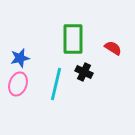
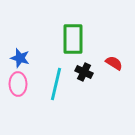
red semicircle: moved 1 px right, 15 px down
blue star: rotated 30 degrees clockwise
pink ellipse: rotated 20 degrees counterclockwise
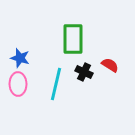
red semicircle: moved 4 px left, 2 px down
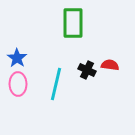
green rectangle: moved 16 px up
blue star: moved 3 px left; rotated 18 degrees clockwise
red semicircle: rotated 24 degrees counterclockwise
black cross: moved 3 px right, 2 px up
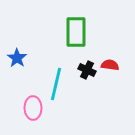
green rectangle: moved 3 px right, 9 px down
pink ellipse: moved 15 px right, 24 px down
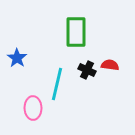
cyan line: moved 1 px right
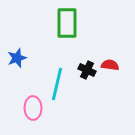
green rectangle: moved 9 px left, 9 px up
blue star: rotated 18 degrees clockwise
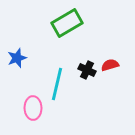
green rectangle: rotated 60 degrees clockwise
red semicircle: rotated 24 degrees counterclockwise
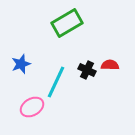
blue star: moved 4 px right, 6 px down
red semicircle: rotated 18 degrees clockwise
cyan line: moved 1 px left, 2 px up; rotated 12 degrees clockwise
pink ellipse: moved 1 px left, 1 px up; rotated 60 degrees clockwise
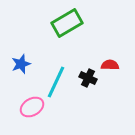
black cross: moved 1 px right, 8 px down
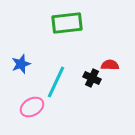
green rectangle: rotated 24 degrees clockwise
black cross: moved 4 px right
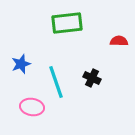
red semicircle: moved 9 px right, 24 px up
cyan line: rotated 44 degrees counterclockwise
pink ellipse: rotated 40 degrees clockwise
